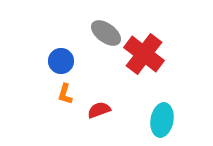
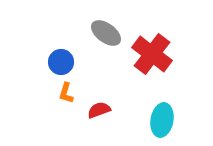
red cross: moved 8 px right
blue circle: moved 1 px down
orange L-shape: moved 1 px right, 1 px up
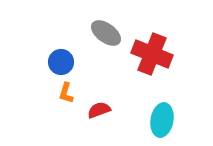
red cross: rotated 15 degrees counterclockwise
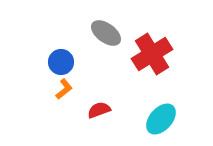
red cross: rotated 36 degrees clockwise
orange L-shape: moved 2 px left, 4 px up; rotated 145 degrees counterclockwise
cyan ellipse: moved 1 px left, 1 px up; rotated 32 degrees clockwise
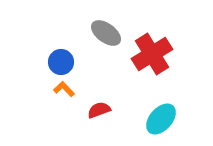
orange L-shape: rotated 95 degrees counterclockwise
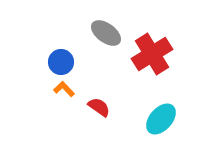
red semicircle: moved 3 px up; rotated 55 degrees clockwise
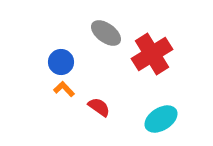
cyan ellipse: rotated 16 degrees clockwise
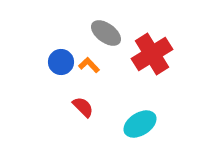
orange L-shape: moved 25 px right, 24 px up
red semicircle: moved 16 px left; rotated 10 degrees clockwise
cyan ellipse: moved 21 px left, 5 px down
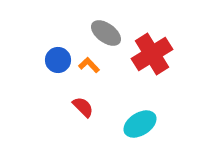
blue circle: moved 3 px left, 2 px up
